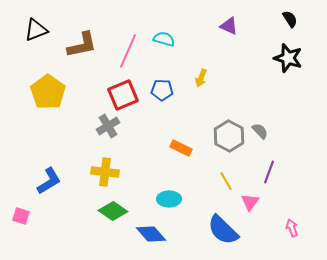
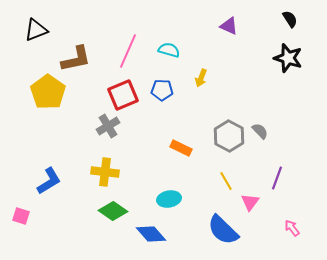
cyan semicircle: moved 5 px right, 11 px down
brown L-shape: moved 6 px left, 14 px down
purple line: moved 8 px right, 6 px down
cyan ellipse: rotated 10 degrees counterclockwise
pink arrow: rotated 18 degrees counterclockwise
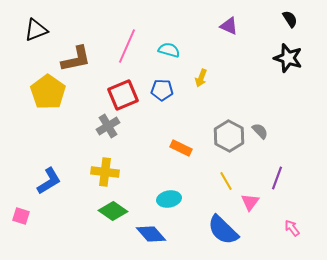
pink line: moved 1 px left, 5 px up
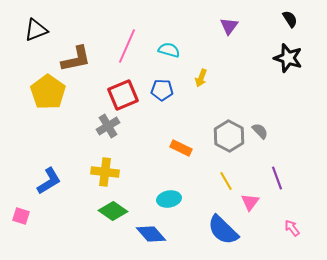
purple triangle: rotated 42 degrees clockwise
purple line: rotated 40 degrees counterclockwise
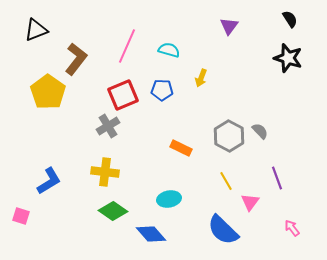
brown L-shape: rotated 40 degrees counterclockwise
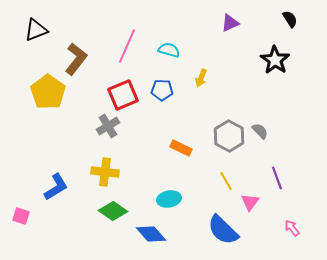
purple triangle: moved 1 px right, 3 px up; rotated 30 degrees clockwise
black star: moved 13 px left, 2 px down; rotated 16 degrees clockwise
blue L-shape: moved 7 px right, 6 px down
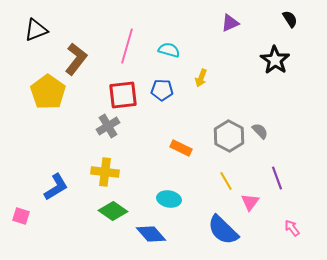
pink line: rotated 8 degrees counterclockwise
red square: rotated 16 degrees clockwise
cyan ellipse: rotated 20 degrees clockwise
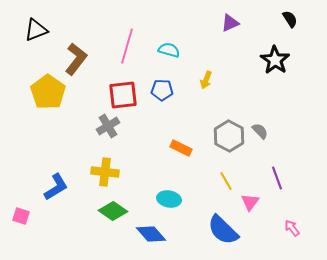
yellow arrow: moved 5 px right, 2 px down
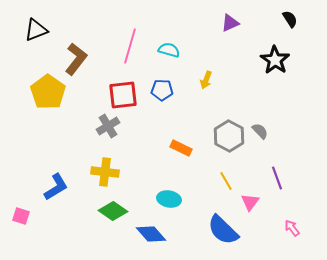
pink line: moved 3 px right
